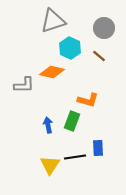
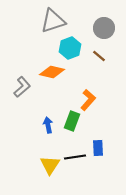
cyan hexagon: rotated 15 degrees clockwise
gray L-shape: moved 2 px left, 2 px down; rotated 40 degrees counterclockwise
orange L-shape: rotated 65 degrees counterclockwise
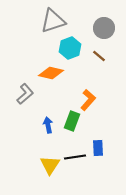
orange diamond: moved 1 px left, 1 px down
gray L-shape: moved 3 px right, 7 px down
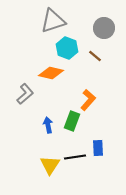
cyan hexagon: moved 3 px left; rotated 20 degrees counterclockwise
brown line: moved 4 px left
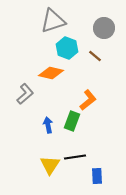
orange L-shape: rotated 10 degrees clockwise
blue rectangle: moved 1 px left, 28 px down
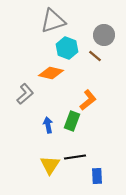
gray circle: moved 7 px down
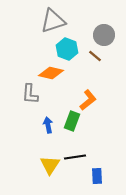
cyan hexagon: moved 1 px down
gray L-shape: moved 5 px right; rotated 135 degrees clockwise
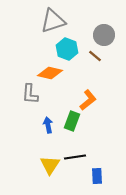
orange diamond: moved 1 px left
